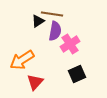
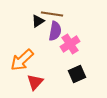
orange arrow: rotated 10 degrees counterclockwise
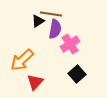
brown line: moved 1 px left
purple semicircle: moved 2 px up
black square: rotated 18 degrees counterclockwise
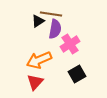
orange arrow: moved 17 px right; rotated 20 degrees clockwise
black square: rotated 12 degrees clockwise
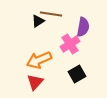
purple semicircle: moved 28 px right, 2 px up
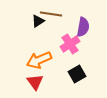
red triangle: rotated 18 degrees counterclockwise
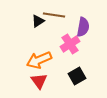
brown line: moved 3 px right, 1 px down
black square: moved 2 px down
red triangle: moved 4 px right, 1 px up
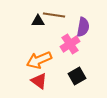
black triangle: rotated 32 degrees clockwise
red triangle: rotated 18 degrees counterclockwise
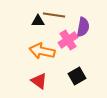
pink cross: moved 2 px left, 4 px up
orange arrow: moved 3 px right, 9 px up; rotated 35 degrees clockwise
